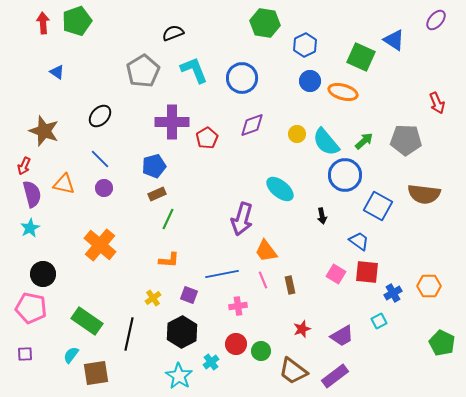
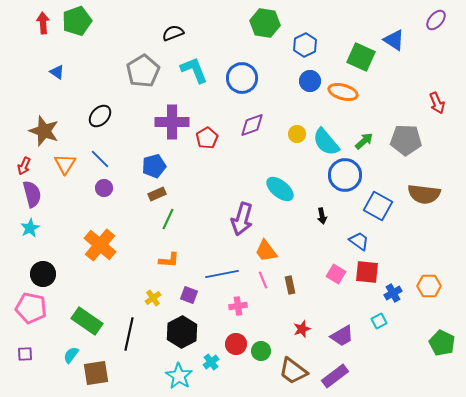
orange triangle at (64, 184): moved 1 px right, 20 px up; rotated 50 degrees clockwise
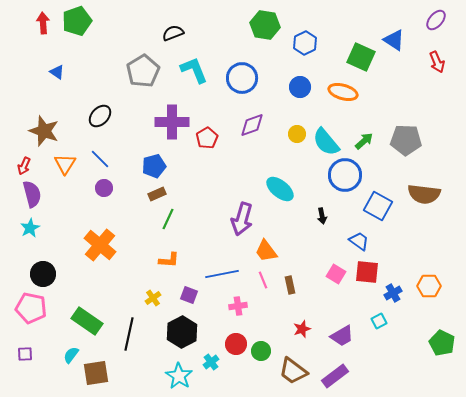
green hexagon at (265, 23): moved 2 px down
blue hexagon at (305, 45): moved 2 px up
blue circle at (310, 81): moved 10 px left, 6 px down
red arrow at (437, 103): moved 41 px up
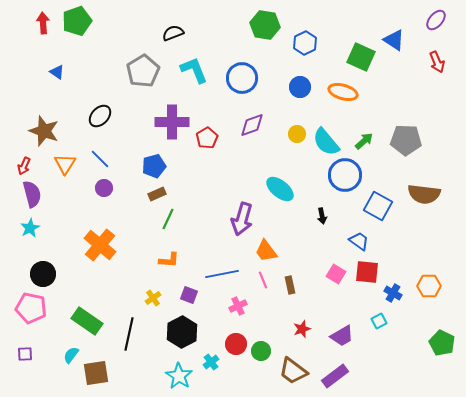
blue cross at (393, 293): rotated 30 degrees counterclockwise
pink cross at (238, 306): rotated 18 degrees counterclockwise
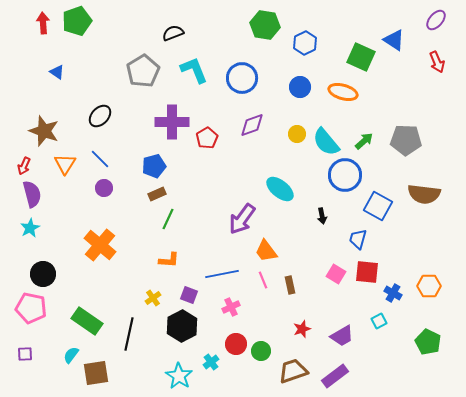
purple arrow at (242, 219): rotated 20 degrees clockwise
blue trapezoid at (359, 241): moved 1 px left, 2 px up; rotated 110 degrees counterclockwise
pink cross at (238, 306): moved 7 px left, 1 px down
black hexagon at (182, 332): moved 6 px up
green pentagon at (442, 343): moved 14 px left, 1 px up
brown trapezoid at (293, 371): rotated 124 degrees clockwise
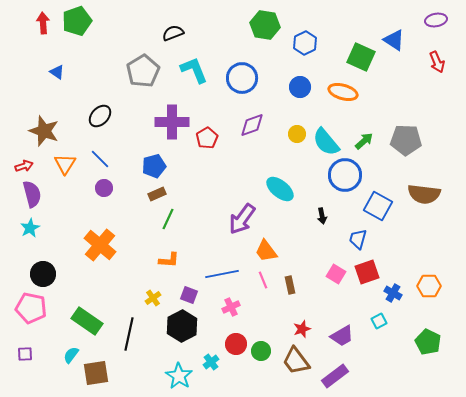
purple ellipse at (436, 20): rotated 40 degrees clockwise
red arrow at (24, 166): rotated 132 degrees counterclockwise
red square at (367, 272): rotated 25 degrees counterclockwise
brown trapezoid at (293, 371): moved 3 px right, 10 px up; rotated 108 degrees counterclockwise
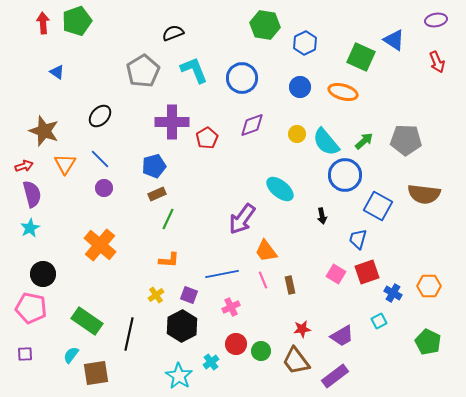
yellow cross at (153, 298): moved 3 px right, 3 px up
red star at (302, 329): rotated 12 degrees clockwise
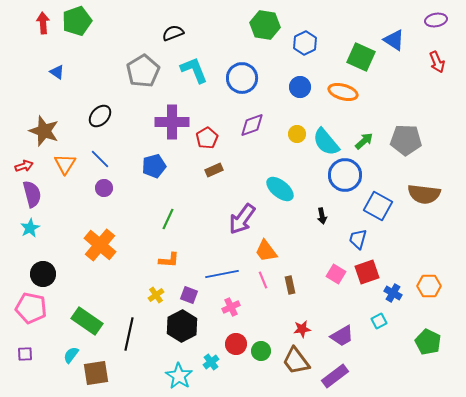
brown rectangle at (157, 194): moved 57 px right, 24 px up
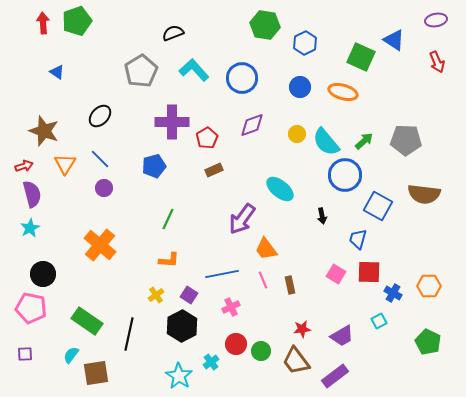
cyan L-shape at (194, 70): rotated 20 degrees counterclockwise
gray pentagon at (143, 71): moved 2 px left
orange trapezoid at (266, 251): moved 2 px up
red square at (367, 272): moved 2 px right; rotated 20 degrees clockwise
purple square at (189, 295): rotated 12 degrees clockwise
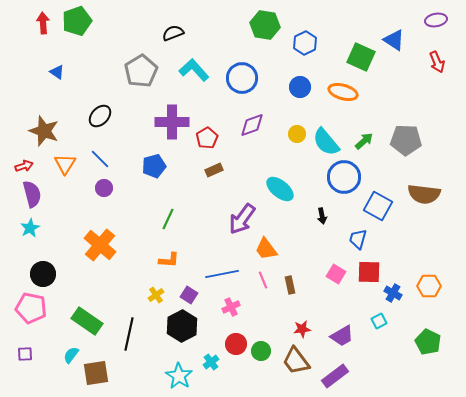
blue circle at (345, 175): moved 1 px left, 2 px down
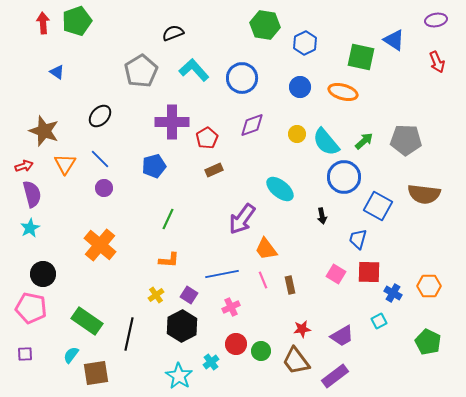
green square at (361, 57): rotated 12 degrees counterclockwise
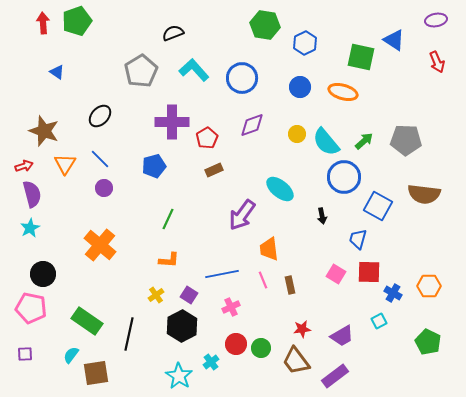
purple arrow at (242, 219): moved 4 px up
orange trapezoid at (266, 249): moved 3 px right; rotated 30 degrees clockwise
green circle at (261, 351): moved 3 px up
